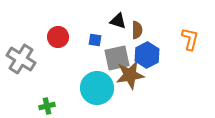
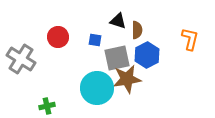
brown star: moved 3 px left, 4 px down
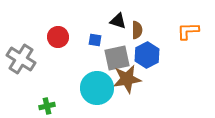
orange L-shape: moved 2 px left, 8 px up; rotated 105 degrees counterclockwise
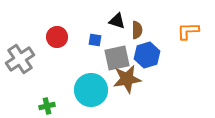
black triangle: moved 1 px left
red circle: moved 1 px left
blue hexagon: rotated 10 degrees clockwise
gray cross: moved 1 px left; rotated 24 degrees clockwise
cyan circle: moved 6 px left, 2 px down
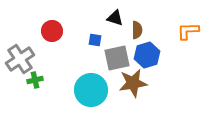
black triangle: moved 2 px left, 3 px up
red circle: moved 5 px left, 6 px up
brown star: moved 6 px right, 4 px down
green cross: moved 12 px left, 26 px up
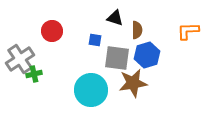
gray square: rotated 20 degrees clockwise
green cross: moved 1 px left, 6 px up
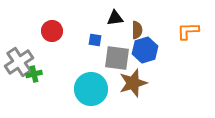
black triangle: rotated 24 degrees counterclockwise
blue hexagon: moved 2 px left, 5 px up
gray cross: moved 1 px left, 3 px down
brown star: rotated 8 degrees counterclockwise
cyan circle: moved 1 px up
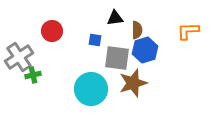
gray cross: moved 5 px up
green cross: moved 1 px left, 1 px down
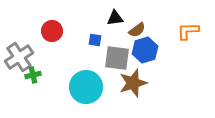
brown semicircle: rotated 54 degrees clockwise
cyan circle: moved 5 px left, 2 px up
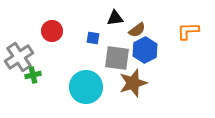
blue square: moved 2 px left, 2 px up
blue hexagon: rotated 10 degrees counterclockwise
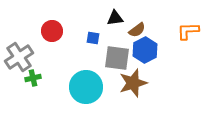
green cross: moved 3 px down
